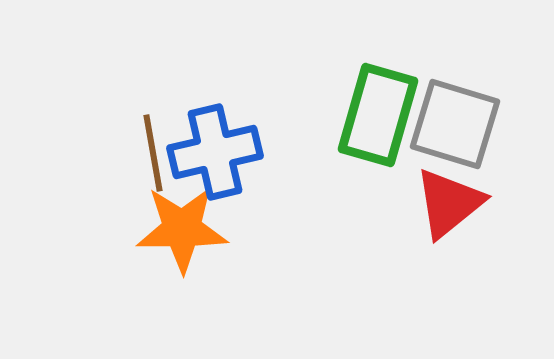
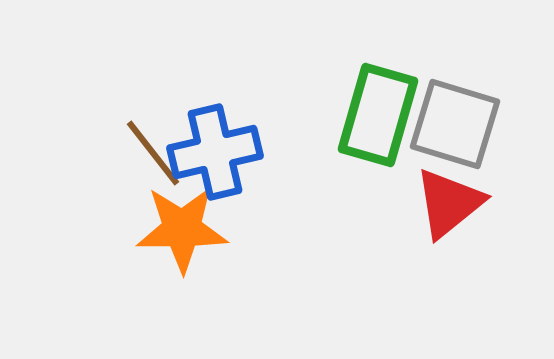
brown line: rotated 28 degrees counterclockwise
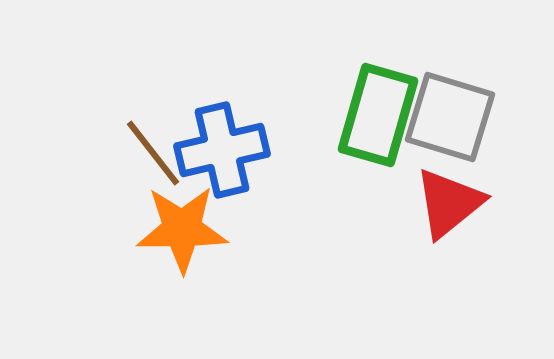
gray square: moved 5 px left, 7 px up
blue cross: moved 7 px right, 2 px up
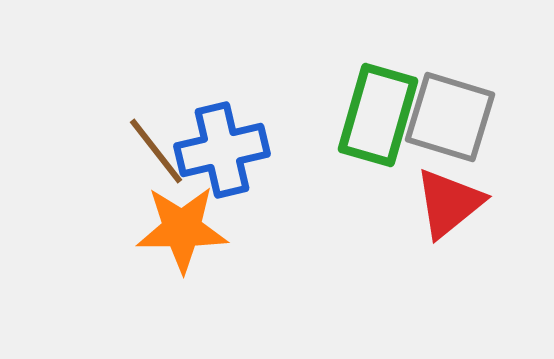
brown line: moved 3 px right, 2 px up
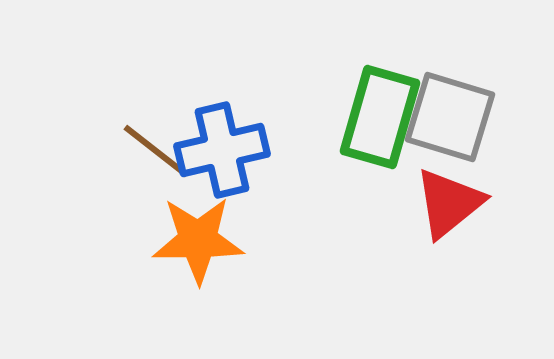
green rectangle: moved 2 px right, 2 px down
brown line: rotated 14 degrees counterclockwise
orange star: moved 16 px right, 11 px down
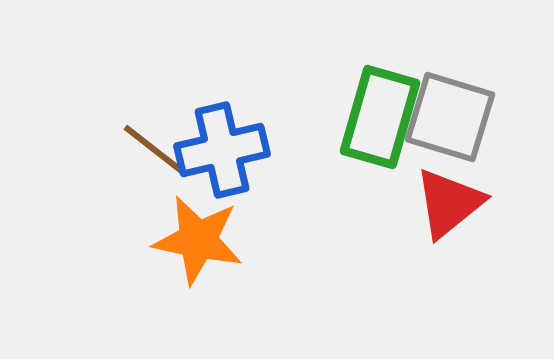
orange star: rotated 12 degrees clockwise
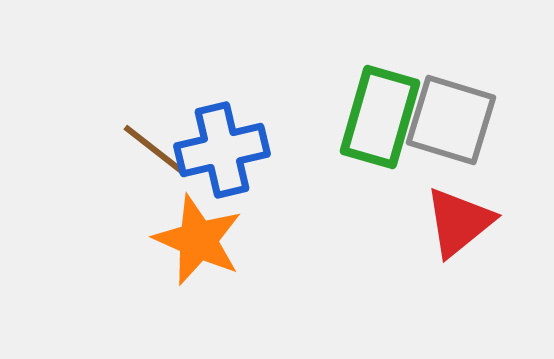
gray square: moved 1 px right, 3 px down
red triangle: moved 10 px right, 19 px down
orange star: rotated 12 degrees clockwise
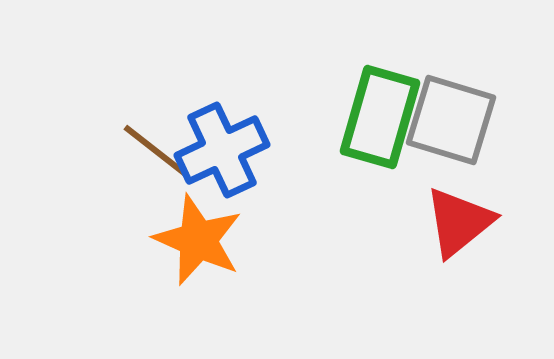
blue cross: rotated 12 degrees counterclockwise
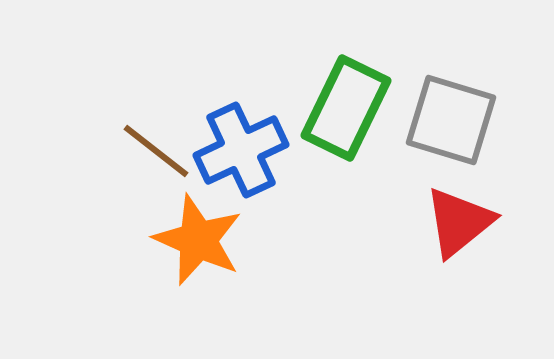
green rectangle: moved 34 px left, 9 px up; rotated 10 degrees clockwise
blue cross: moved 19 px right
